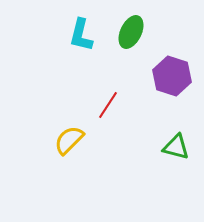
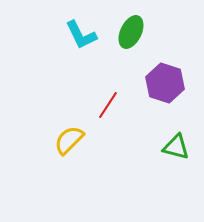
cyan L-shape: rotated 40 degrees counterclockwise
purple hexagon: moved 7 px left, 7 px down
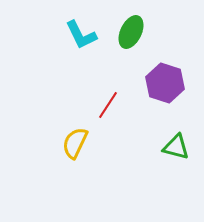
yellow semicircle: moved 6 px right, 3 px down; rotated 20 degrees counterclockwise
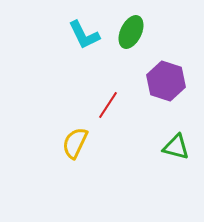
cyan L-shape: moved 3 px right
purple hexagon: moved 1 px right, 2 px up
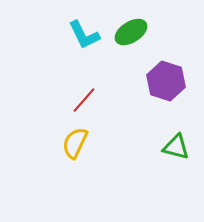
green ellipse: rotated 32 degrees clockwise
red line: moved 24 px left, 5 px up; rotated 8 degrees clockwise
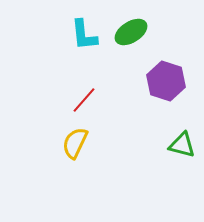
cyan L-shape: rotated 20 degrees clockwise
green triangle: moved 6 px right, 2 px up
